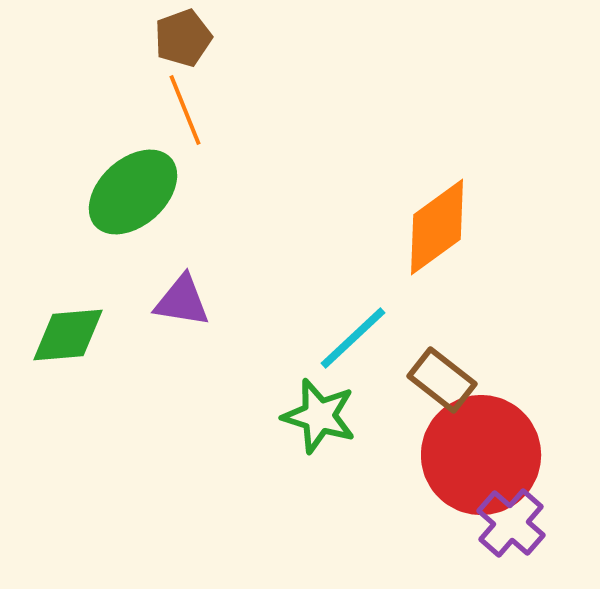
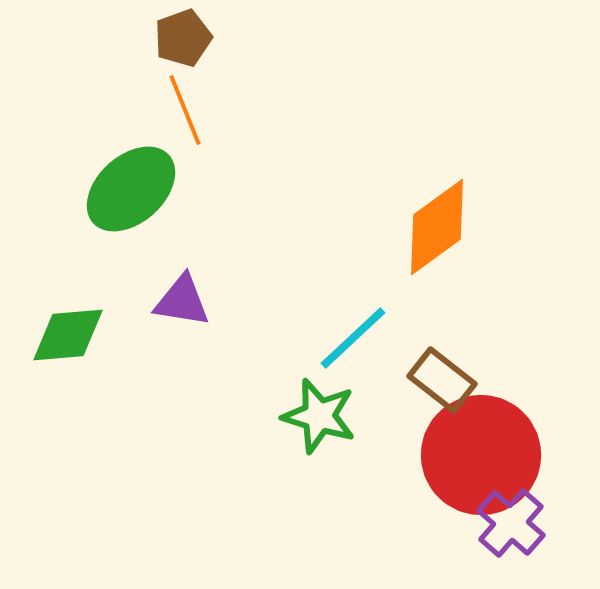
green ellipse: moved 2 px left, 3 px up
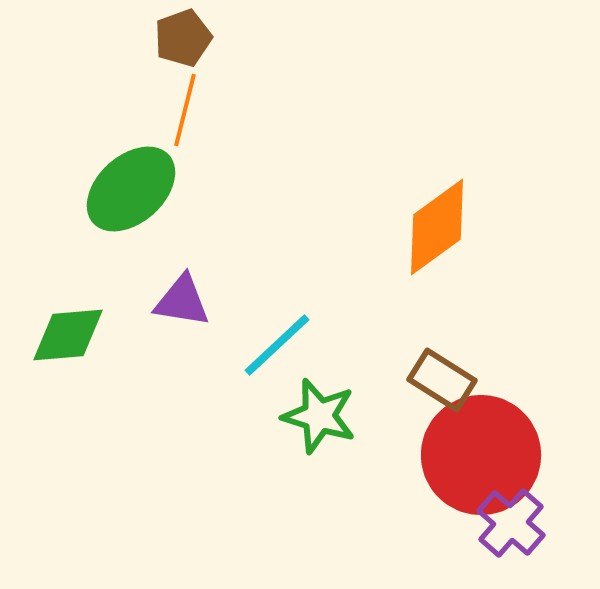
orange line: rotated 36 degrees clockwise
cyan line: moved 76 px left, 7 px down
brown rectangle: rotated 6 degrees counterclockwise
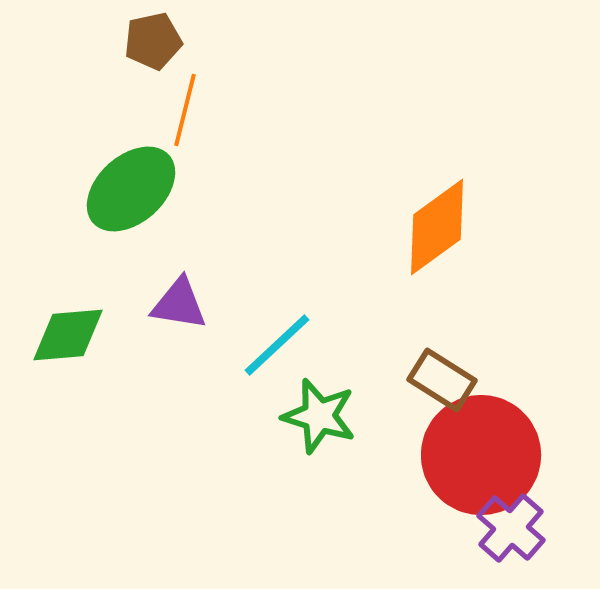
brown pentagon: moved 30 px left, 3 px down; rotated 8 degrees clockwise
purple triangle: moved 3 px left, 3 px down
purple cross: moved 5 px down
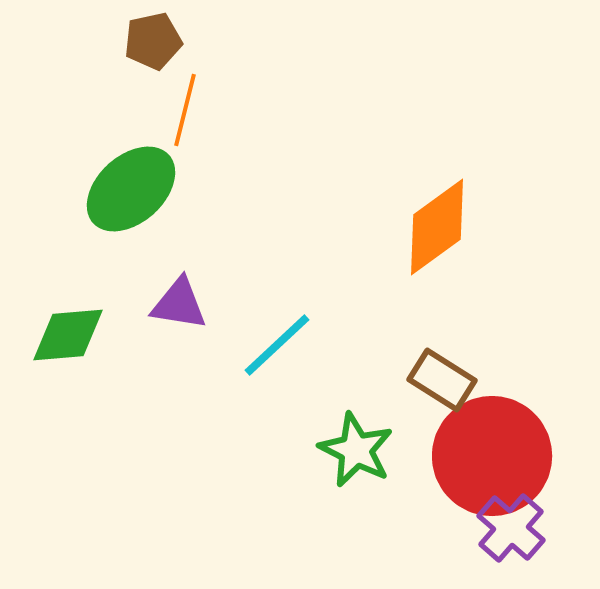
green star: moved 37 px right, 34 px down; rotated 10 degrees clockwise
red circle: moved 11 px right, 1 px down
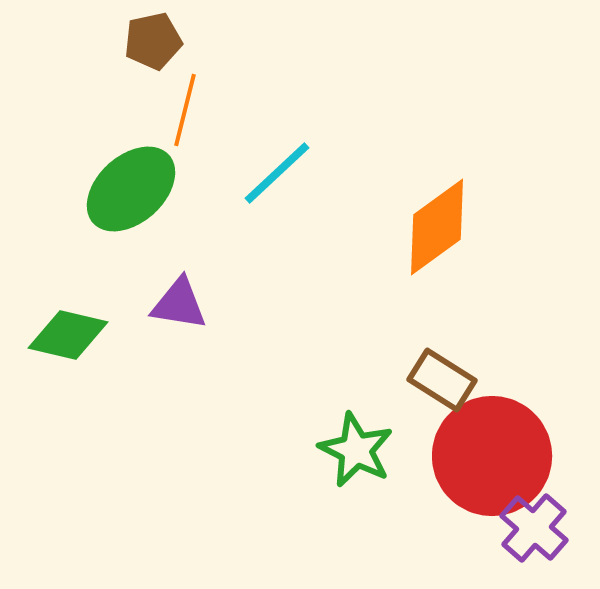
green diamond: rotated 18 degrees clockwise
cyan line: moved 172 px up
purple cross: moved 23 px right
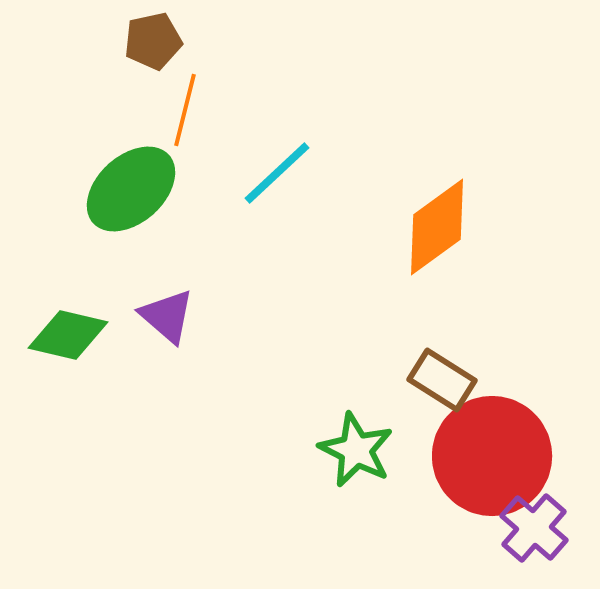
purple triangle: moved 12 px left, 12 px down; rotated 32 degrees clockwise
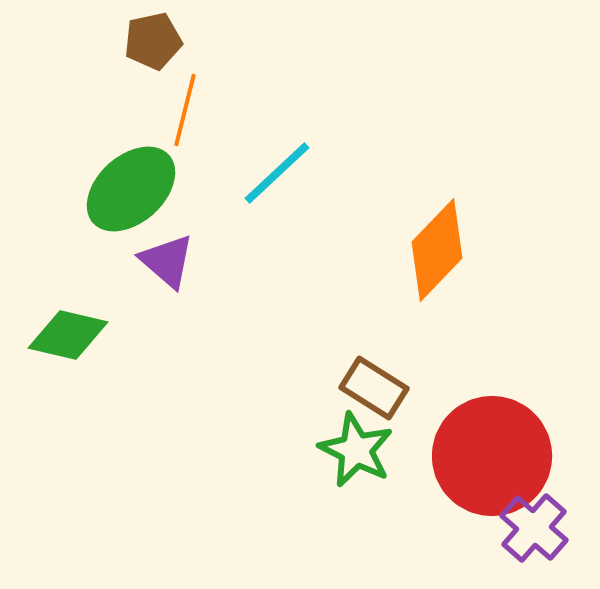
orange diamond: moved 23 px down; rotated 10 degrees counterclockwise
purple triangle: moved 55 px up
brown rectangle: moved 68 px left, 8 px down
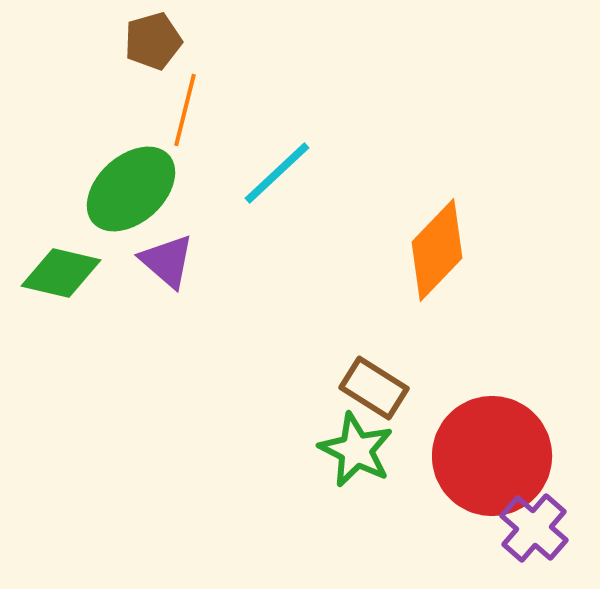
brown pentagon: rotated 4 degrees counterclockwise
green diamond: moved 7 px left, 62 px up
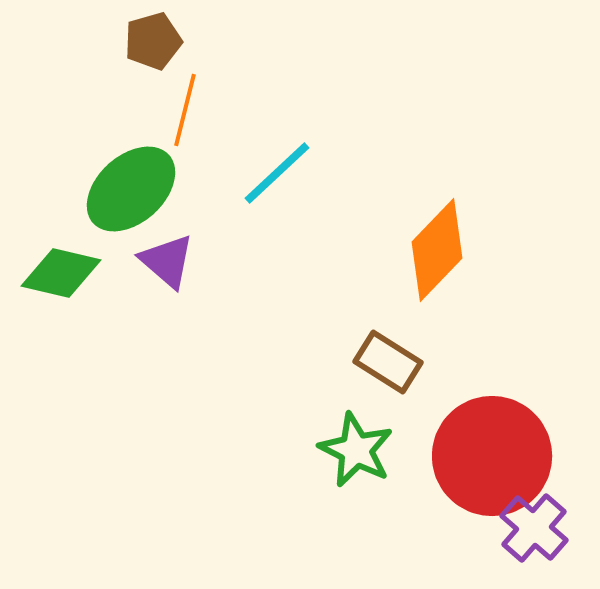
brown rectangle: moved 14 px right, 26 px up
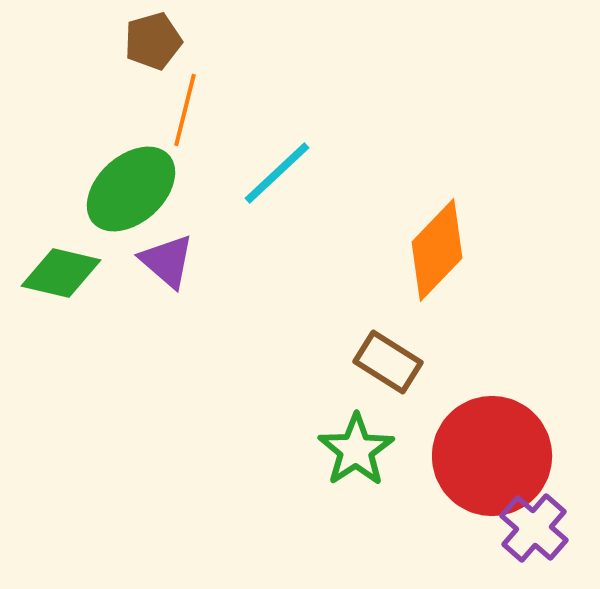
green star: rotated 12 degrees clockwise
